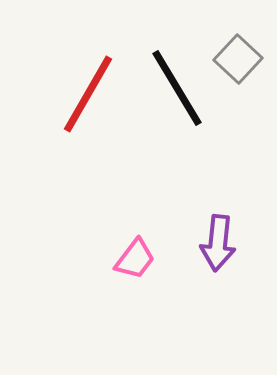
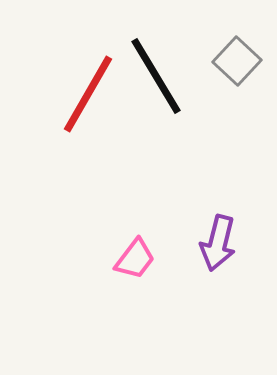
gray square: moved 1 px left, 2 px down
black line: moved 21 px left, 12 px up
purple arrow: rotated 8 degrees clockwise
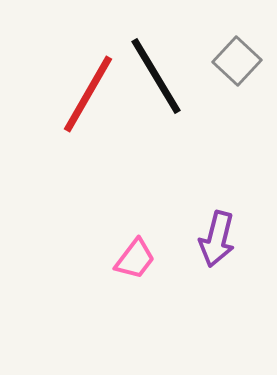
purple arrow: moved 1 px left, 4 px up
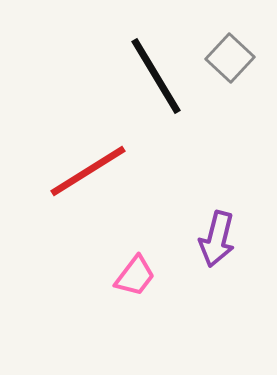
gray square: moved 7 px left, 3 px up
red line: moved 77 px down; rotated 28 degrees clockwise
pink trapezoid: moved 17 px down
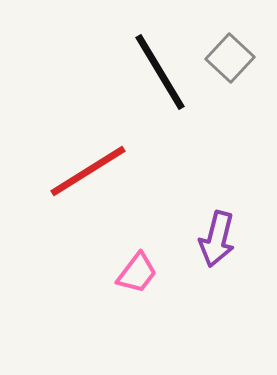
black line: moved 4 px right, 4 px up
pink trapezoid: moved 2 px right, 3 px up
